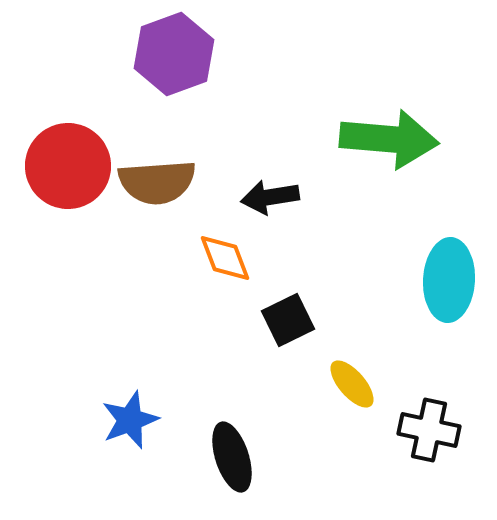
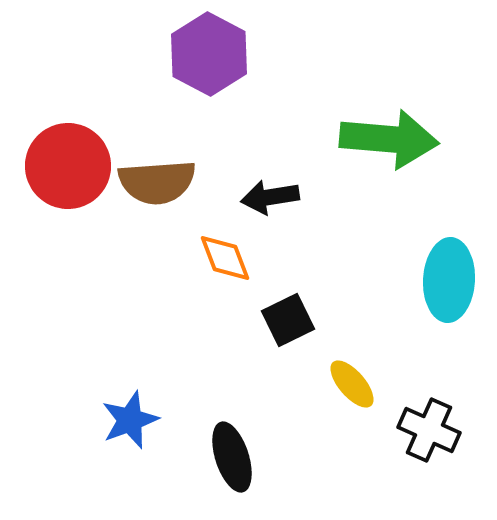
purple hexagon: moved 35 px right; rotated 12 degrees counterclockwise
black cross: rotated 12 degrees clockwise
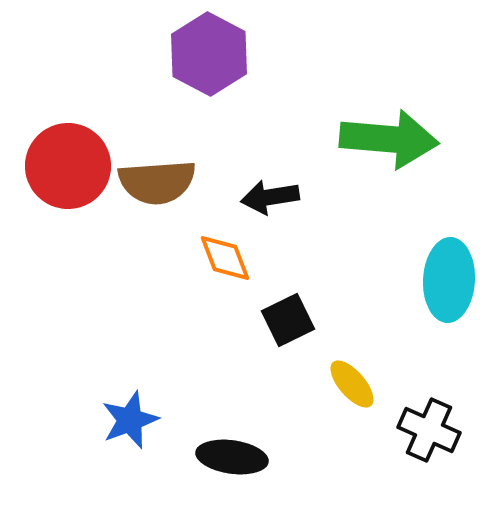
black ellipse: rotated 64 degrees counterclockwise
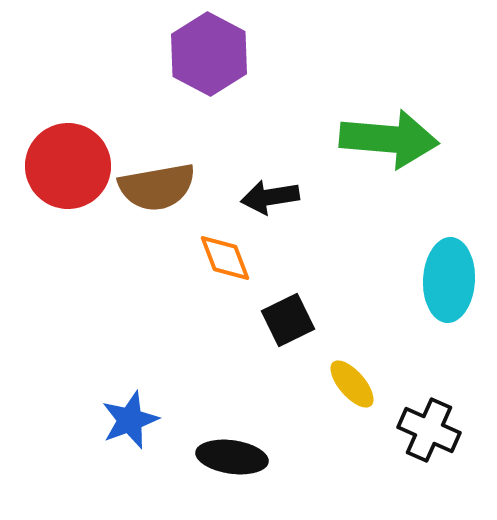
brown semicircle: moved 5 px down; rotated 6 degrees counterclockwise
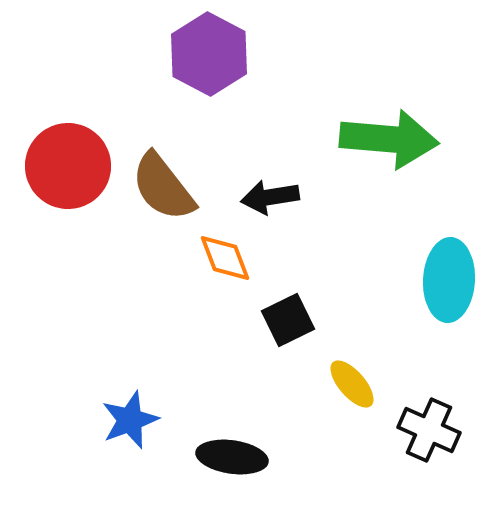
brown semicircle: moved 6 px right; rotated 62 degrees clockwise
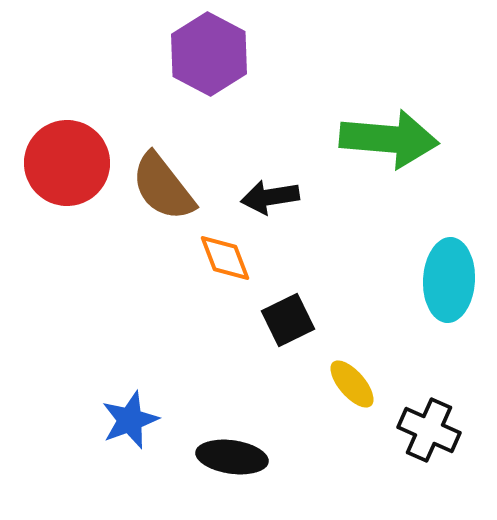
red circle: moved 1 px left, 3 px up
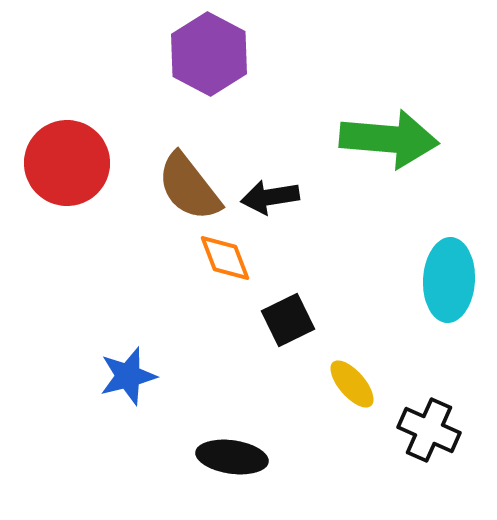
brown semicircle: moved 26 px right
blue star: moved 2 px left, 44 px up; rotated 6 degrees clockwise
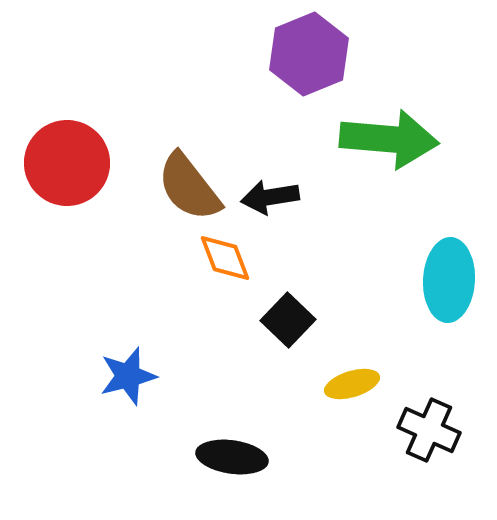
purple hexagon: moved 100 px right; rotated 10 degrees clockwise
black square: rotated 20 degrees counterclockwise
yellow ellipse: rotated 66 degrees counterclockwise
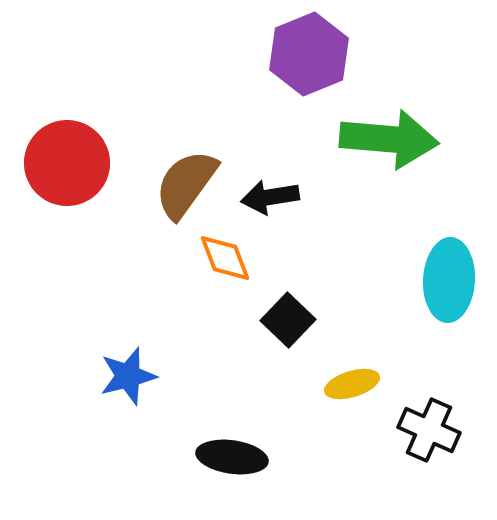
brown semicircle: moved 3 px left, 3 px up; rotated 74 degrees clockwise
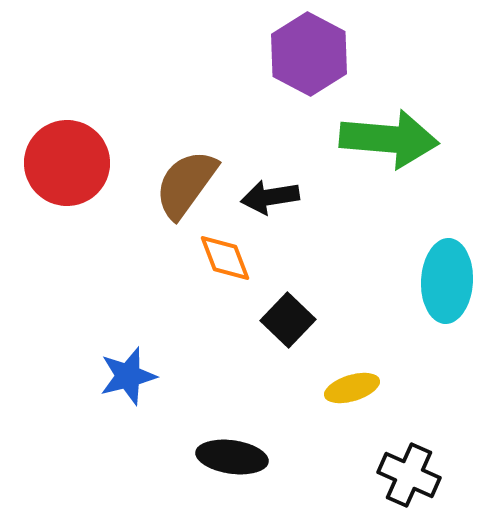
purple hexagon: rotated 10 degrees counterclockwise
cyan ellipse: moved 2 px left, 1 px down
yellow ellipse: moved 4 px down
black cross: moved 20 px left, 45 px down
